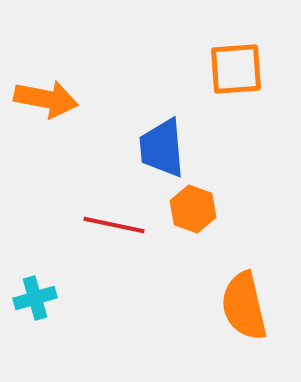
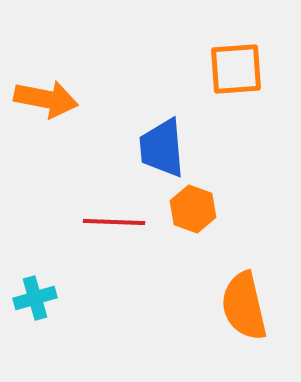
red line: moved 3 px up; rotated 10 degrees counterclockwise
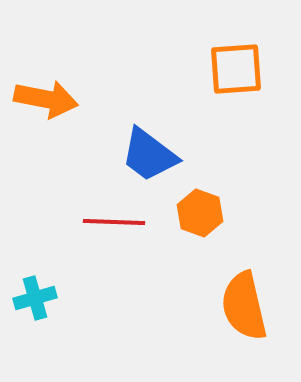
blue trapezoid: moved 13 px left, 7 px down; rotated 48 degrees counterclockwise
orange hexagon: moved 7 px right, 4 px down
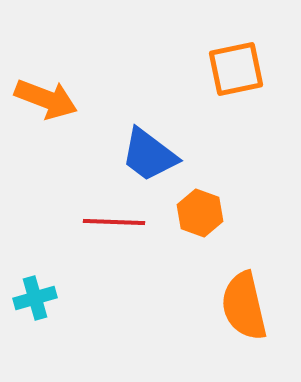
orange square: rotated 8 degrees counterclockwise
orange arrow: rotated 10 degrees clockwise
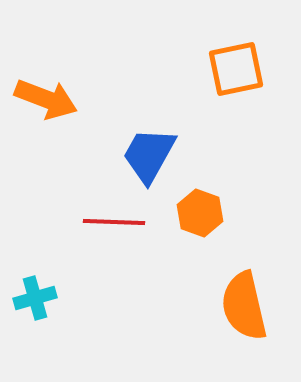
blue trapezoid: rotated 82 degrees clockwise
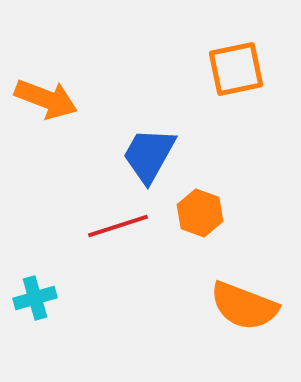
red line: moved 4 px right, 4 px down; rotated 20 degrees counterclockwise
orange semicircle: rotated 56 degrees counterclockwise
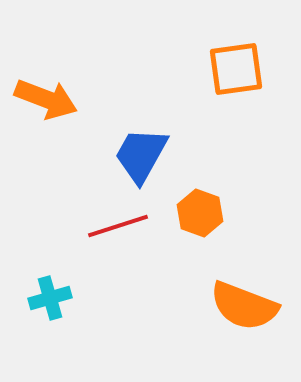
orange square: rotated 4 degrees clockwise
blue trapezoid: moved 8 px left
cyan cross: moved 15 px right
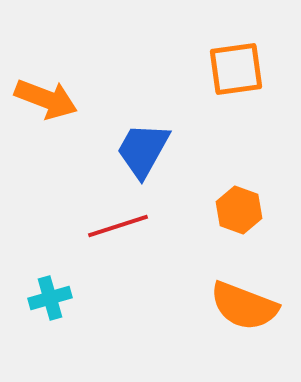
blue trapezoid: moved 2 px right, 5 px up
orange hexagon: moved 39 px right, 3 px up
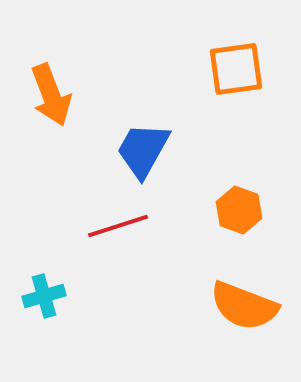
orange arrow: moved 5 px right, 4 px up; rotated 48 degrees clockwise
cyan cross: moved 6 px left, 2 px up
